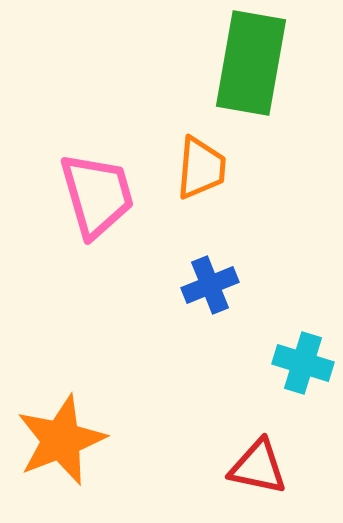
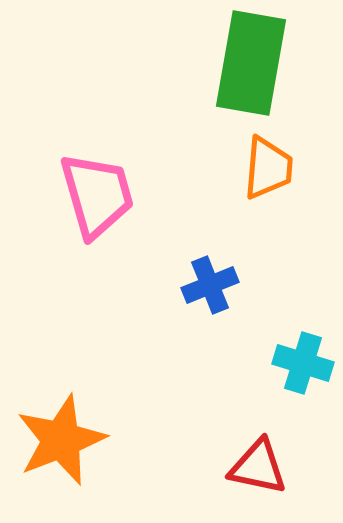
orange trapezoid: moved 67 px right
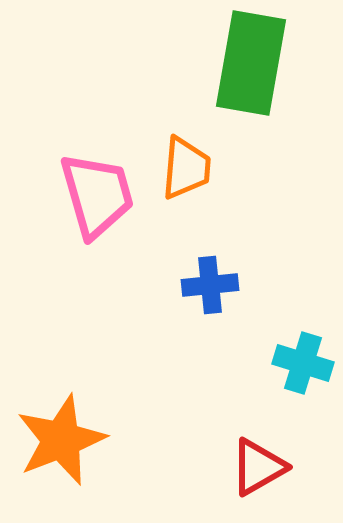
orange trapezoid: moved 82 px left
blue cross: rotated 16 degrees clockwise
red triangle: rotated 42 degrees counterclockwise
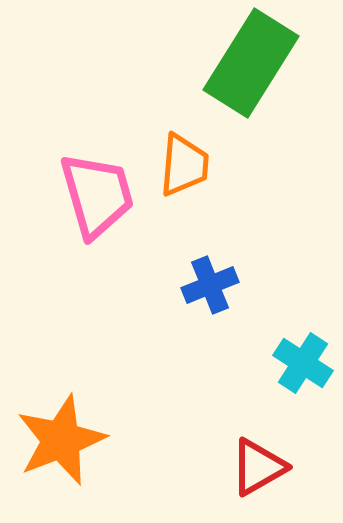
green rectangle: rotated 22 degrees clockwise
orange trapezoid: moved 2 px left, 3 px up
blue cross: rotated 16 degrees counterclockwise
cyan cross: rotated 16 degrees clockwise
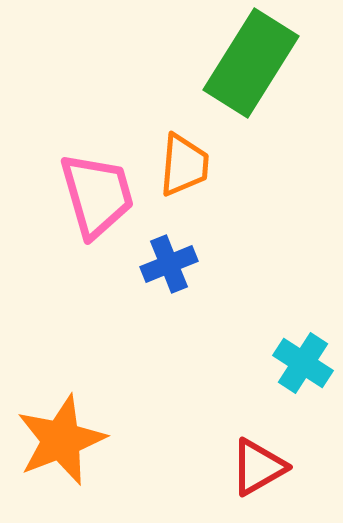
blue cross: moved 41 px left, 21 px up
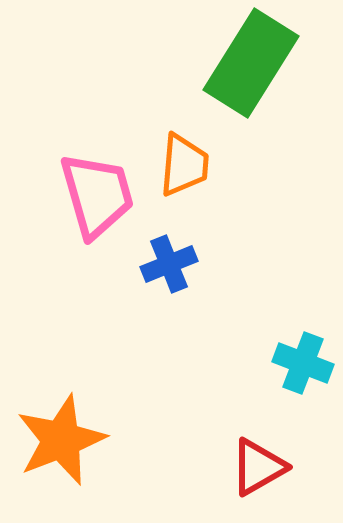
cyan cross: rotated 12 degrees counterclockwise
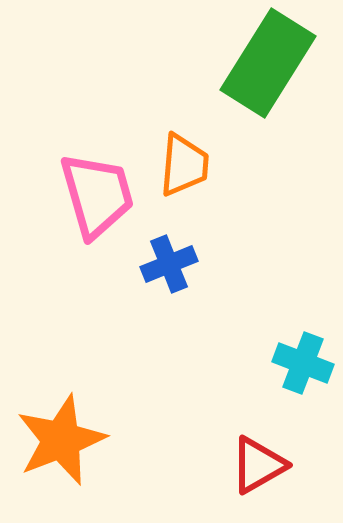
green rectangle: moved 17 px right
red triangle: moved 2 px up
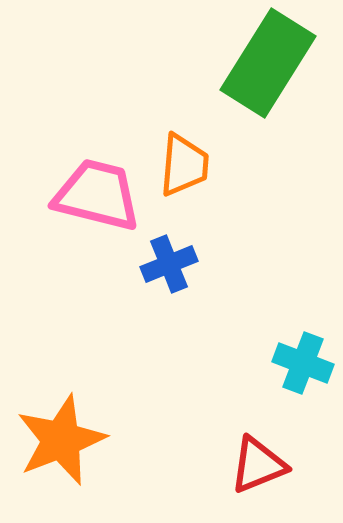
pink trapezoid: rotated 60 degrees counterclockwise
red triangle: rotated 8 degrees clockwise
